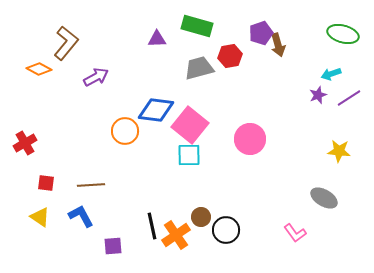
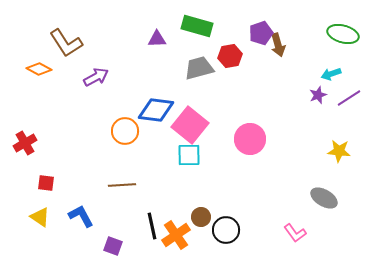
brown L-shape: rotated 108 degrees clockwise
brown line: moved 31 px right
purple square: rotated 24 degrees clockwise
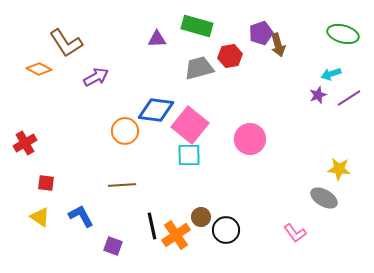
yellow star: moved 18 px down
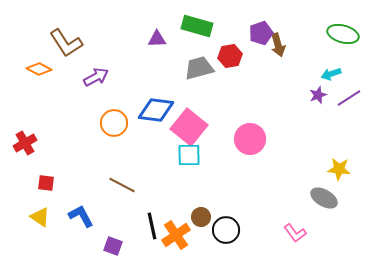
pink square: moved 1 px left, 2 px down
orange circle: moved 11 px left, 8 px up
brown line: rotated 32 degrees clockwise
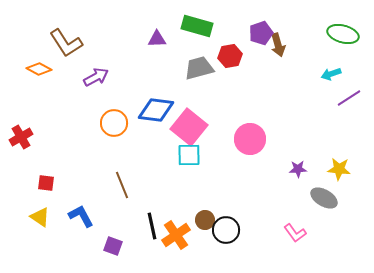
purple star: moved 20 px left, 74 px down; rotated 18 degrees clockwise
red cross: moved 4 px left, 6 px up
brown line: rotated 40 degrees clockwise
brown circle: moved 4 px right, 3 px down
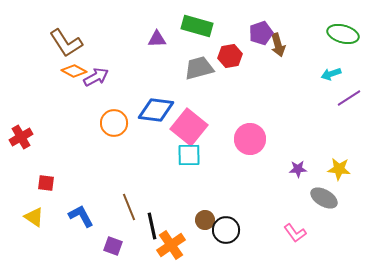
orange diamond: moved 35 px right, 2 px down
brown line: moved 7 px right, 22 px down
yellow triangle: moved 6 px left
orange cross: moved 5 px left, 10 px down
